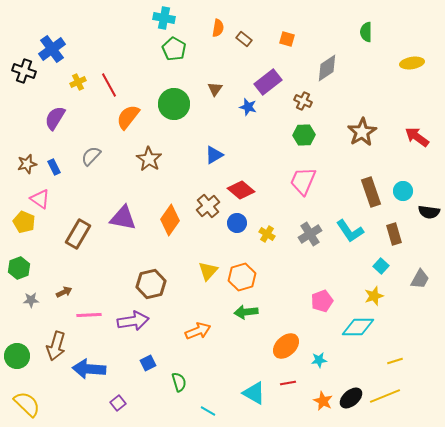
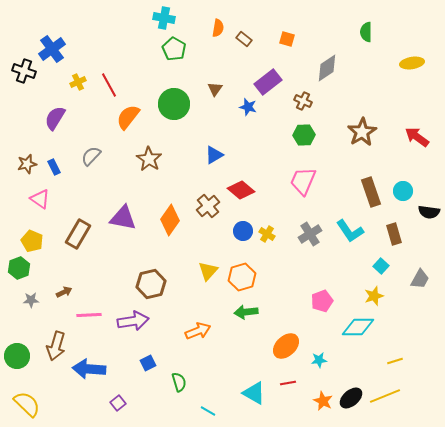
yellow pentagon at (24, 222): moved 8 px right, 19 px down
blue circle at (237, 223): moved 6 px right, 8 px down
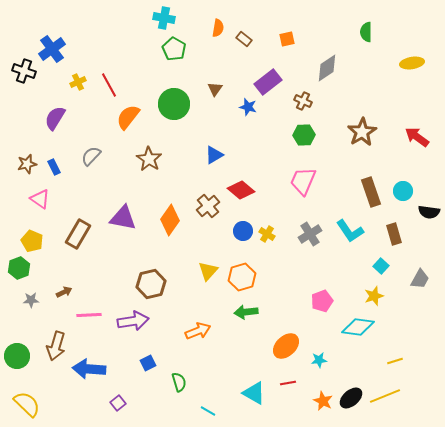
orange square at (287, 39): rotated 28 degrees counterclockwise
cyan diamond at (358, 327): rotated 8 degrees clockwise
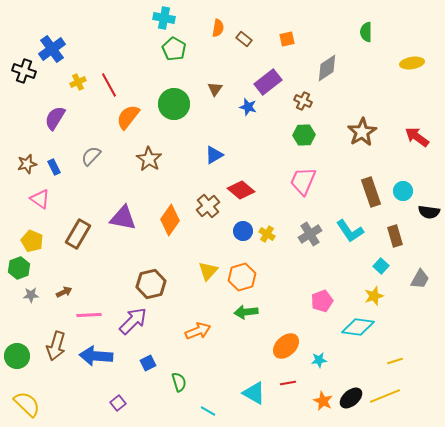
brown rectangle at (394, 234): moved 1 px right, 2 px down
gray star at (31, 300): moved 5 px up
purple arrow at (133, 321): rotated 36 degrees counterclockwise
blue arrow at (89, 369): moved 7 px right, 13 px up
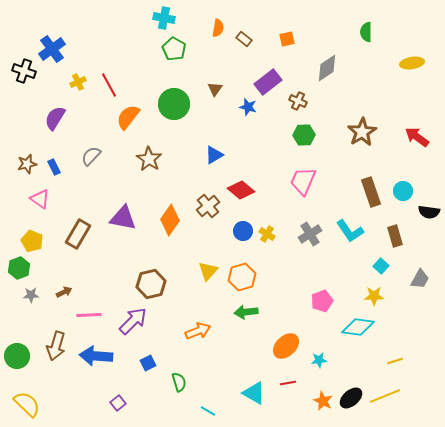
brown cross at (303, 101): moved 5 px left
yellow star at (374, 296): rotated 18 degrees clockwise
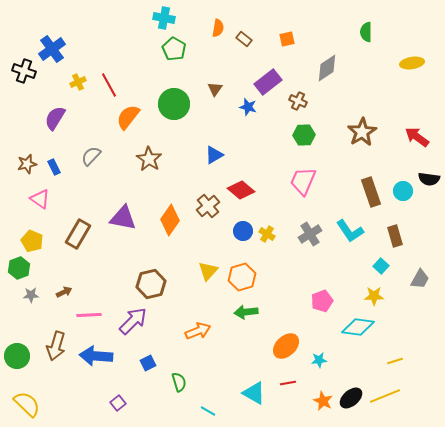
black semicircle at (429, 212): moved 33 px up
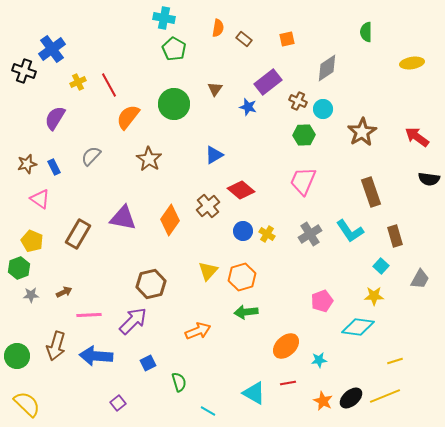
cyan circle at (403, 191): moved 80 px left, 82 px up
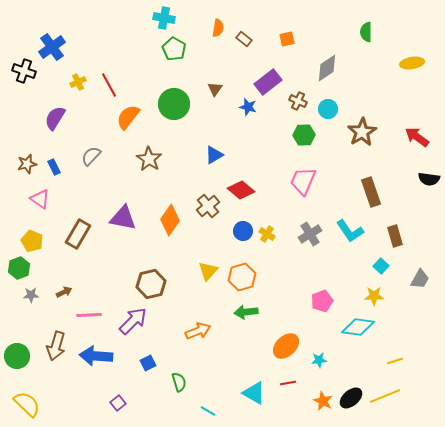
blue cross at (52, 49): moved 2 px up
cyan circle at (323, 109): moved 5 px right
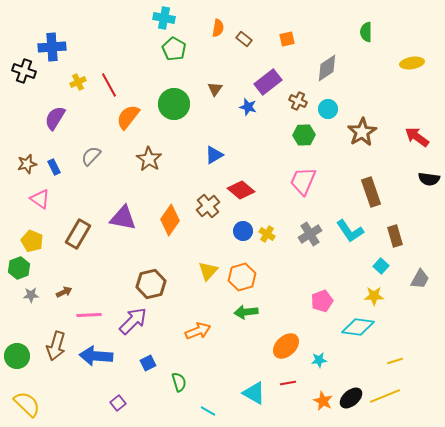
blue cross at (52, 47): rotated 32 degrees clockwise
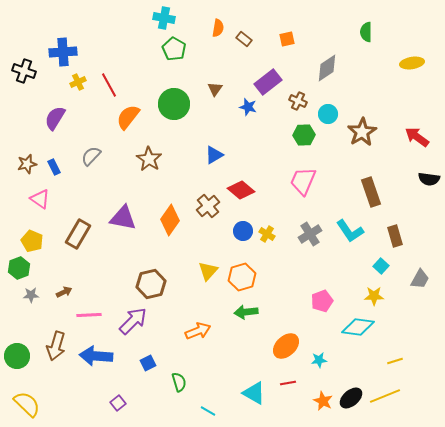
blue cross at (52, 47): moved 11 px right, 5 px down
cyan circle at (328, 109): moved 5 px down
